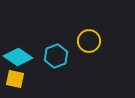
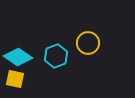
yellow circle: moved 1 px left, 2 px down
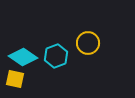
cyan diamond: moved 5 px right
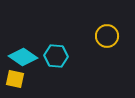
yellow circle: moved 19 px right, 7 px up
cyan hexagon: rotated 25 degrees clockwise
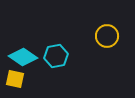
cyan hexagon: rotated 15 degrees counterclockwise
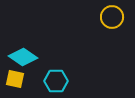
yellow circle: moved 5 px right, 19 px up
cyan hexagon: moved 25 px down; rotated 10 degrees clockwise
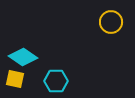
yellow circle: moved 1 px left, 5 px down
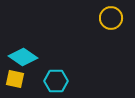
yellow circle: moved 4 px up
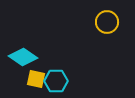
yellow circle: moved 4 px left, 4 px down
yellow square: moved 21 px right
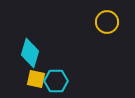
cyan diamond: moved 7 px right, 4 px up; rotated 72 degrees clockwise
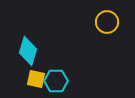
cyan diamond: moved 2 px left, 2 px up
